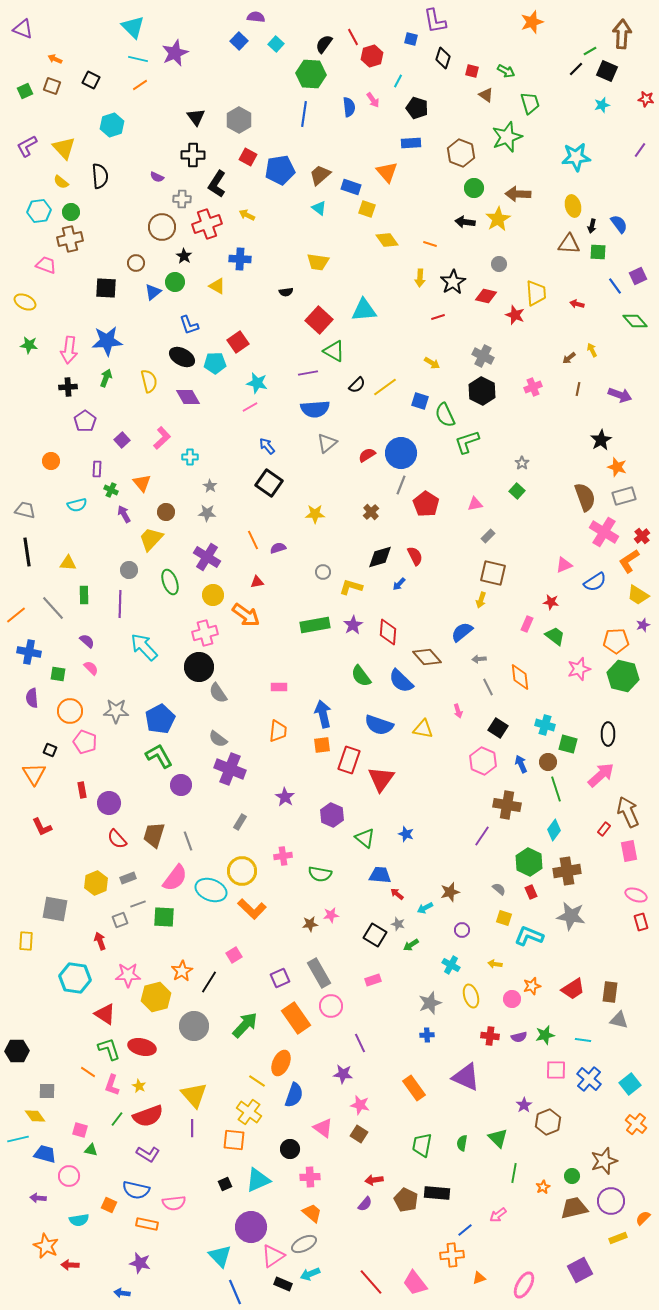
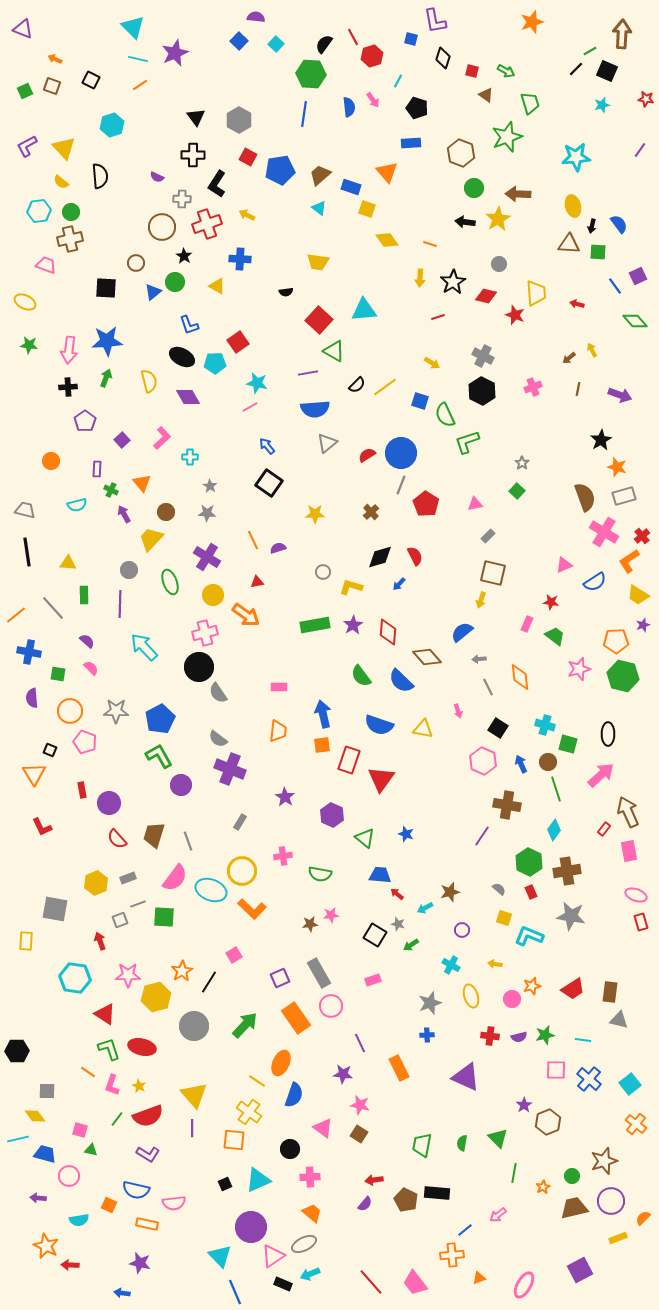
orange rectangle at (414, 1088): moved 15 px left, 20 px up; rotated 10 degrees clockwise
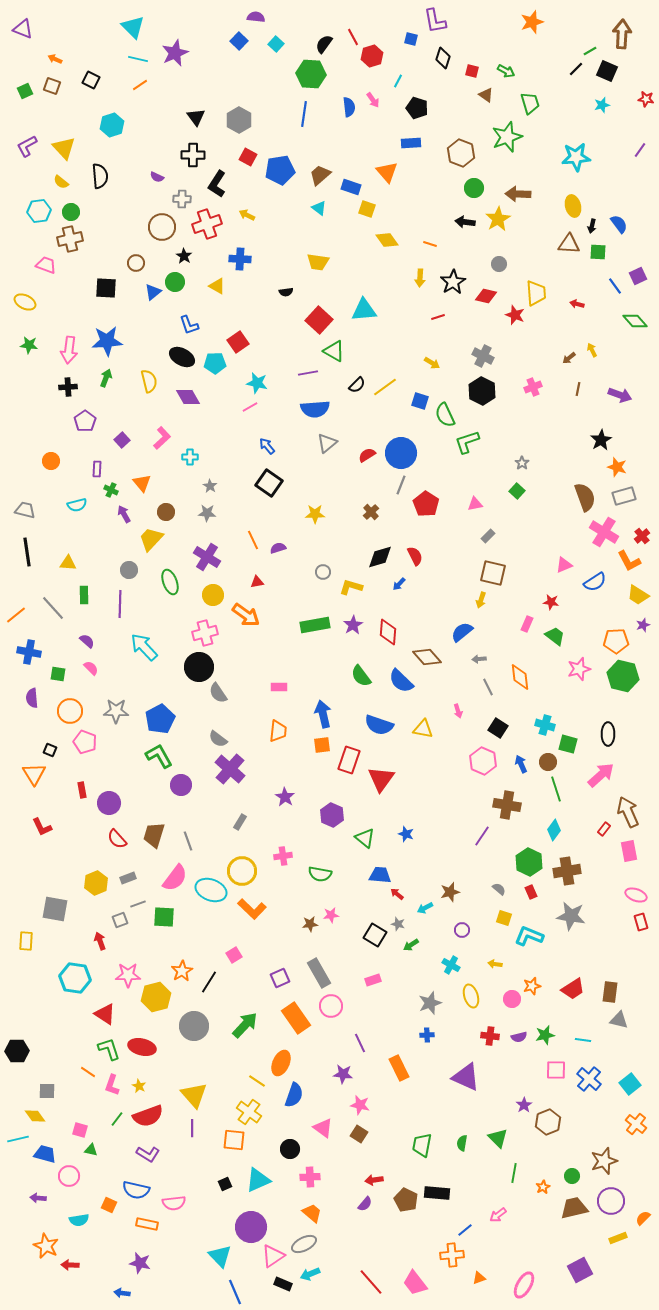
orange L-shape at (629, 561): rotated 85 degrees counterclockwise
purple cross at (230, 769): rotated 20 degrees clockwise
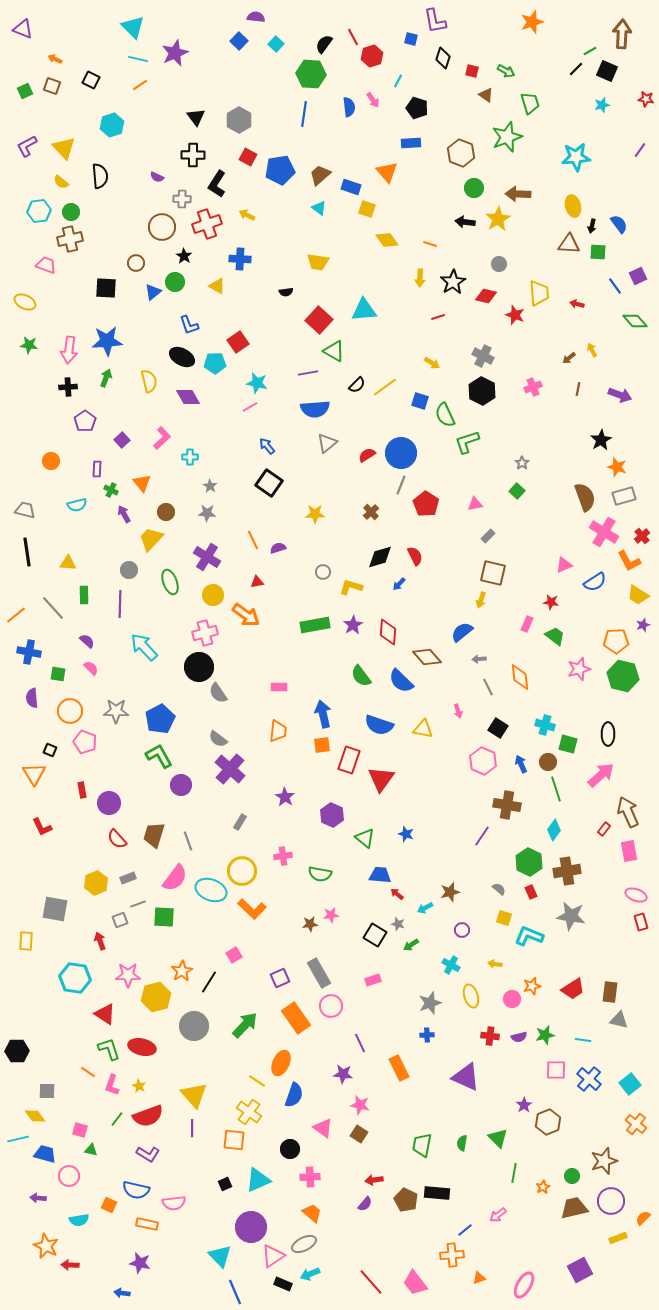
yellow trapezoid at (536, 293): moved 3 px right
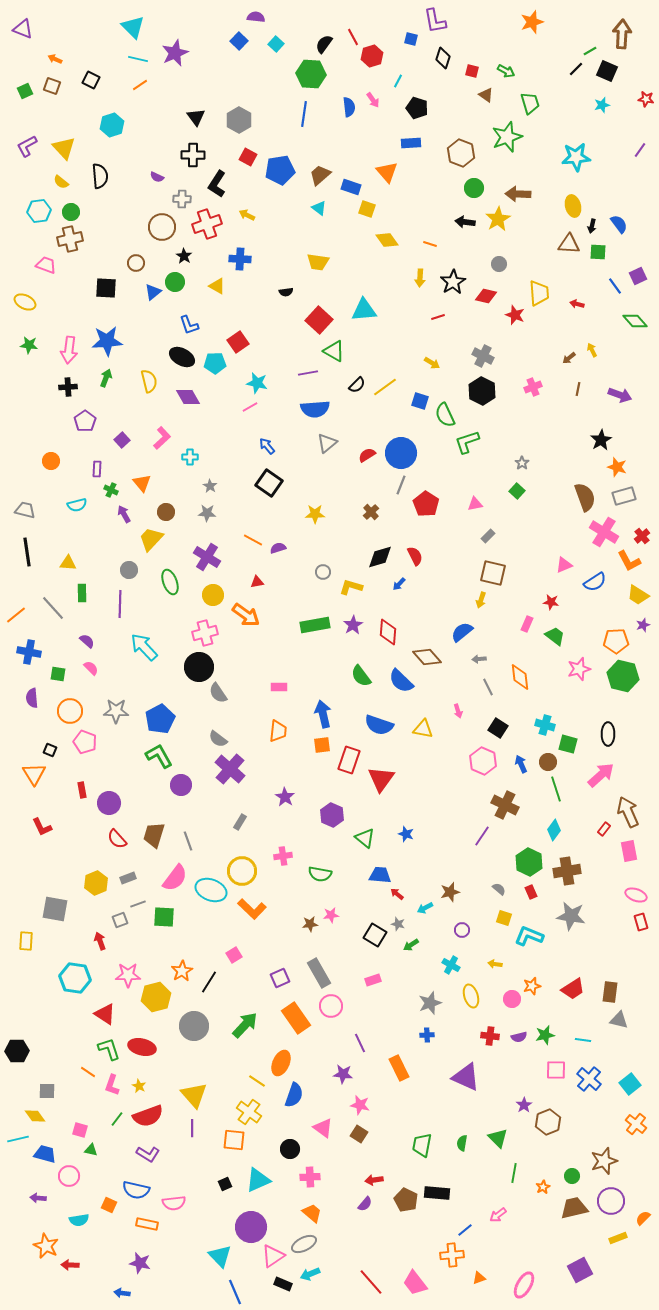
orange line at (253, 540): rotated 36 degrees counterclockwise
green rectangle at (84, 595): moved 2 px left, 2 px up
brown cross at (507, 805): moved 2 px left; rotated 16 degrees clockwise
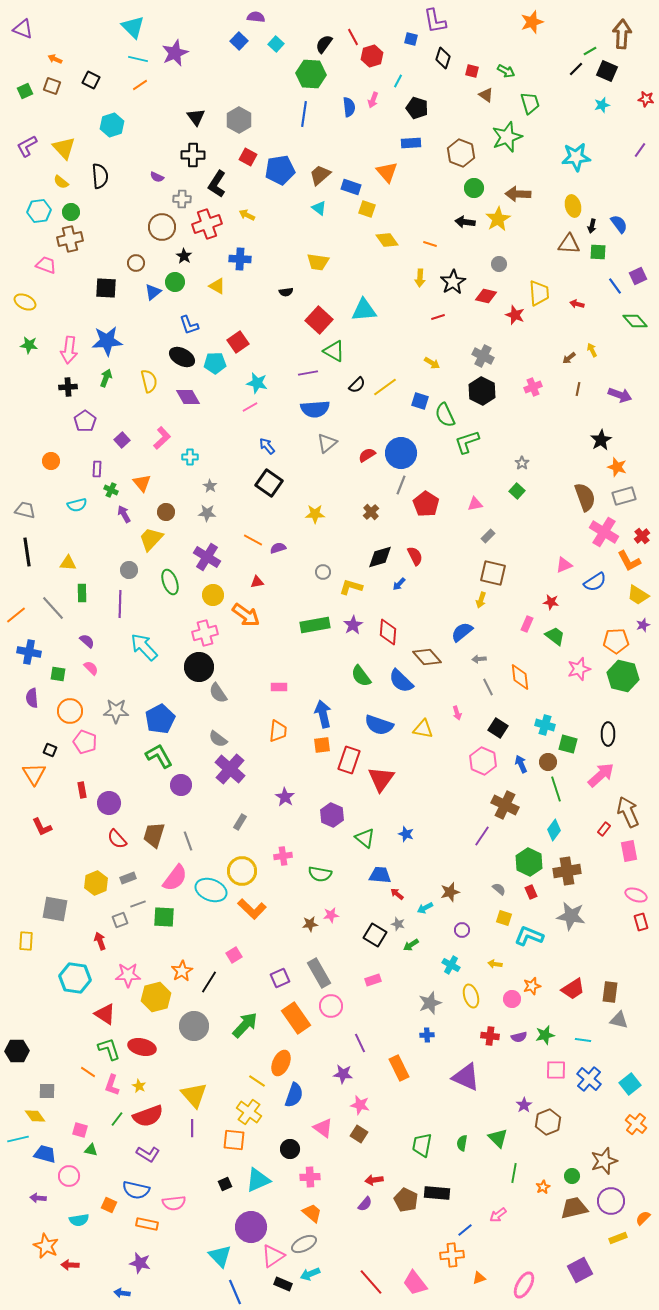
pink arrow at (373, 100): rotated 56 degrees clockwise
pink arrow at (458, 711): moved 1 px left, 2 px down
